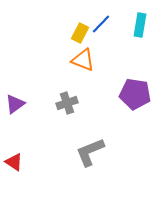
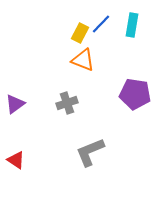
cyan rectangle: moved 8 px left
red triangle: moved 2 px right, 2 px up
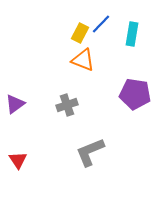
cyan rectangle: moved 9 px down
gray cross: moved 2 px down
red triangle: moved 2 px right; rotated 24 degrees clockwise
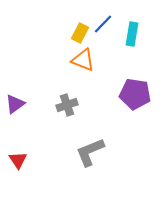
blue line: moved 2 px right
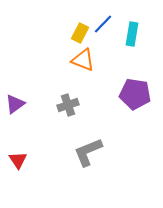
gray cross: moved 1 px right
gray L-shape: moved 2 px left
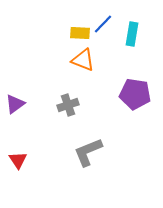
yellow rectangle: rotated 66 degrees clockwise
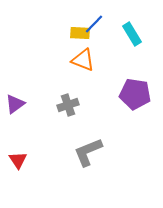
blue line: moved 9 px left
cyan rectangle: rotated 40 degrees counterclockwise
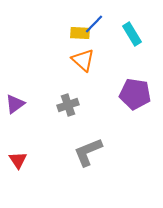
orange triangle: rotated 20 degrees clockwise
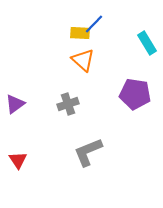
cyan rectangle: moved 15 px right, 9 px down
gray cross: moved 1 px up
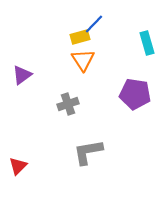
yellow rectangle: moved 4 px down; rotated 18 degrees counterclockwise
cyan rectangle: rotated 15 degrees clockwise
orange triangle: rotated 15 degrees clockwise
purple triangle: moved 7 px right, 29 px up
gray L-shape: rotated 12 degrees clockwise
red triangle: moved 6 px down; rotated 18 degrees clockwise
